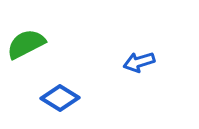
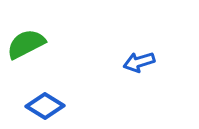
blue diamond: moved 15 px left, 8 px down
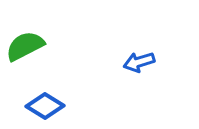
green semicircle: moved 1 px left, 2 px down
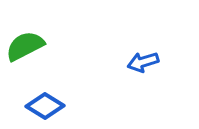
blue arrow: moved 4 px right
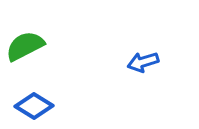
blue diamond: moved 11 px left
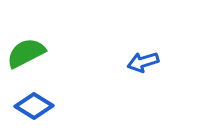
green semicircle: moved 1 px right, 7 px down
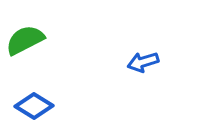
green semicircle: moved 1 px left, 13 px up
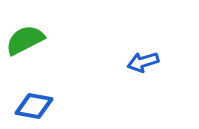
blue diamond: rotated 21 degrees counterclockwise
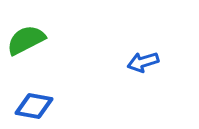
green semicircle: moved 1 px right
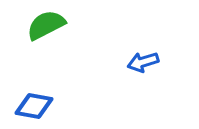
green semicircle: moved 20 px right, 15 px up
